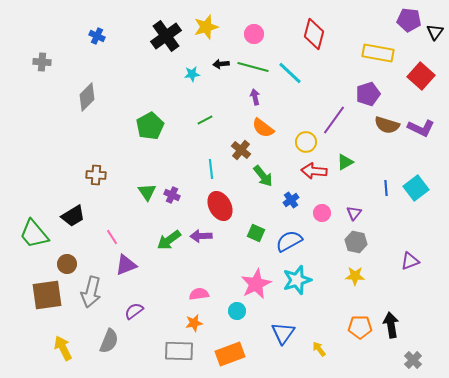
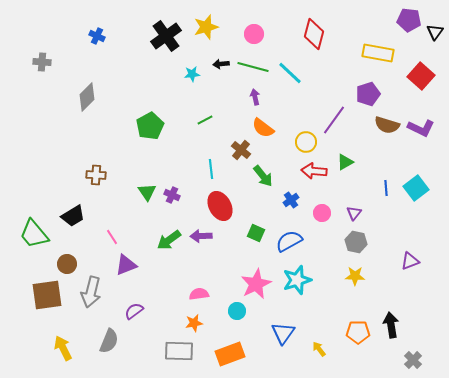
orange pentagon at (360, 327): moved 2 px left, 5 px down
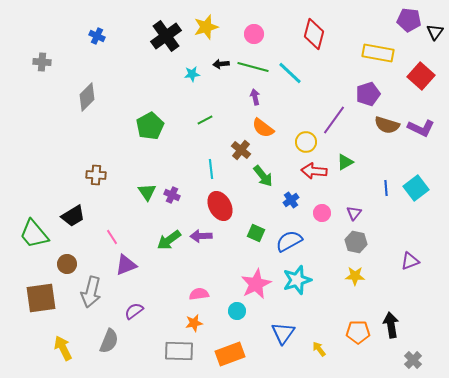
brown square at (47, 295): moved 6 px left, 3 px down
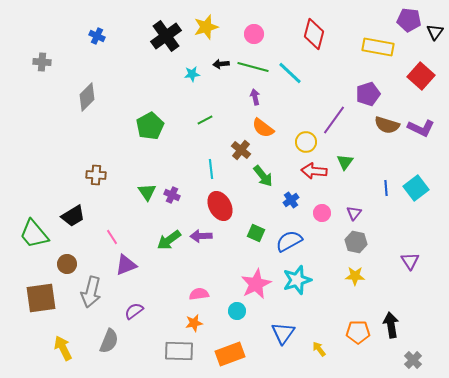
yellow rectangle at (378, 53): moved 6 px up
green triangle at (345, 162): rotated 24 degrees counterclockwise
purple triangle at (410, 261): rotated 42 degrees counterclockwise
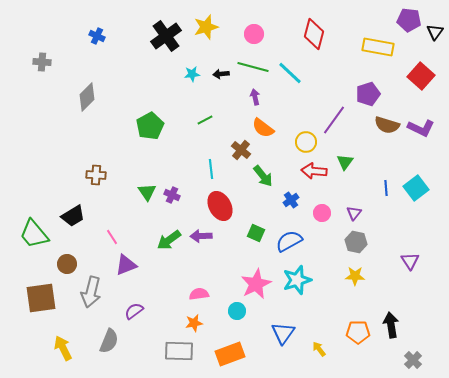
black arrow at (221, 64): moved 10 px down
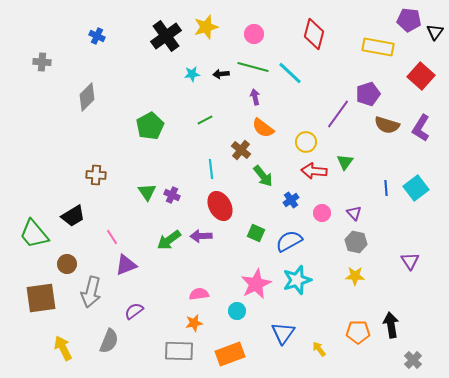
purple line at (334, 120): moved 4 px right, 6 px up
purple L-shape at (421, 128): rotated 96 degrees clockwise
purple triangle at (354, 213): rotated 21 degrees counterclockwise
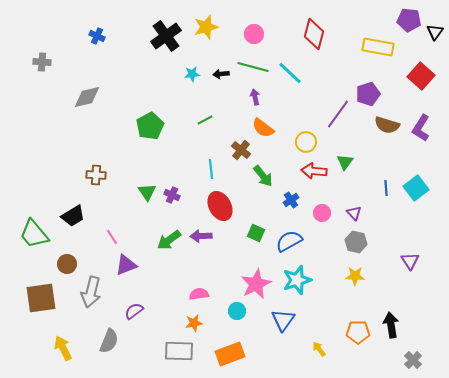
gray diamond at (87, 97): rotated 32 degrees clockwise
blue triangle at (283, 333): moved 13 px up
